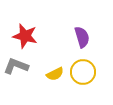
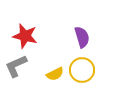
gray L-shape: rotated 45 degrees counterclockwise
yellow circle: moved 1 px left, 2 px up
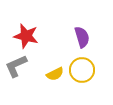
red star: moved 1 px right
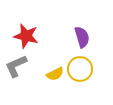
yellow circle: moved 2 px left, 1 px up
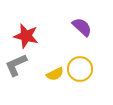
purple semicircle: moved 10 px up; rotated 30 degrees counterclockwise
gray L-shape: moved 1 px up
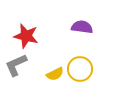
purple semicircle: rotated 35 degrees counterclockwise
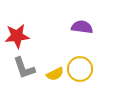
red star: moved 9 px left; rotated 20 degrees counterclockwise
gray L-shape: moved 8 px right, 3 px down; rotated 85 degrees counterclockwise
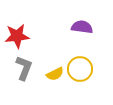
gray L-shape: rotated 140 degrees counterclockwise
